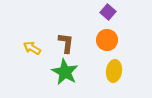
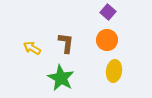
green star: moved 4 px left, 6 px down
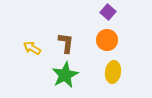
yellow ellipse: moved 1 px left, 1 px down
green star: moved 4 px right, 3 px up; rotated 16 degrees clockwise
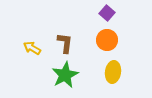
purple square: moved 1 px left, 1 px down
brown L-shape: moved 1 px left
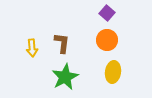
brown L-shape: moved 3 px left
yellow arrow: rotated 126 degrees counterclockwise
green star: moved 2 px down
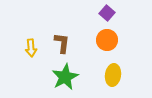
yellow arrow: moved 1 px left
yellow ellipse: moved 3 px down
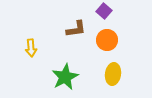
purple square: moved 3 px left, 2 px up
brown L-shape: moved 14 px right, 14 px up; rotated 75 degrees clockwise
yellow ellipse: moved 1 px up
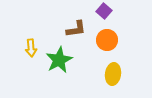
green star: moved 6 px left, 17 px up
